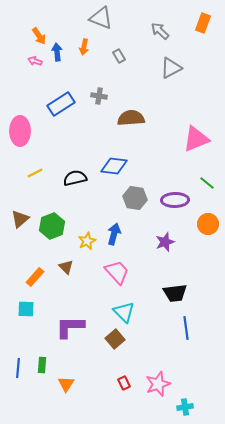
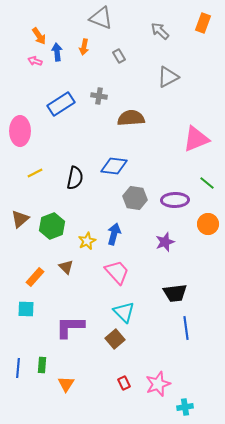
gray triangle at (171, 68): moved 3 px left, 9 px down
black semicircle at (75, 178): rotated 115 degrees clockwise
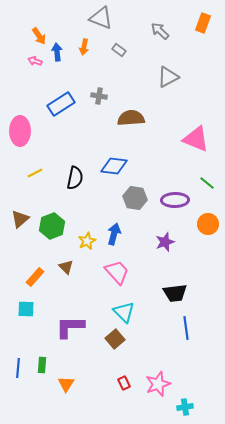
gray rectangle at (119, 56): moved 6 px up; rotated 24 degrees counterclockwise
pink triangle at (196, 139): rotated 44 degrees clockwise
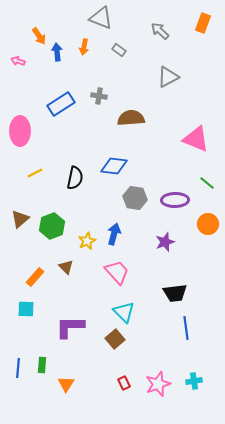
pink arrow at (35, 61): moved 17 px left
cyan cross at (185, 407): moved 9 px right, 26 px up
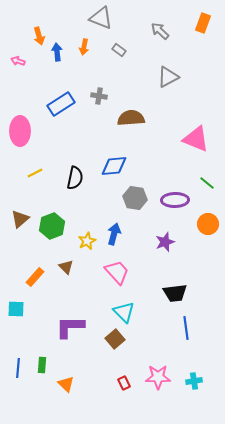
orange arrow at (39, 36): rotated 18 degrees clockwise
blue diamond at (114, 166): rotated 12 degrees counterclockwise
cyan square at (26, 309): moved 10 px left
orange triangle at (66, 384): rotated 18 degrees counterclockwise
pink star at (158, 384): moved 7 px up; rotated 20 degrees clockwise
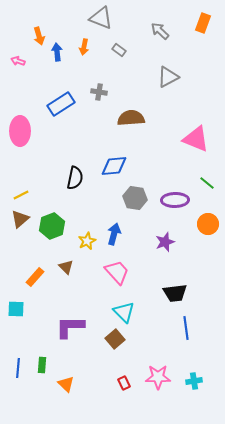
gray cross at (99, 96): moved 4 px up
yellow line at (35, 173): moved 14 px left, 22 px down
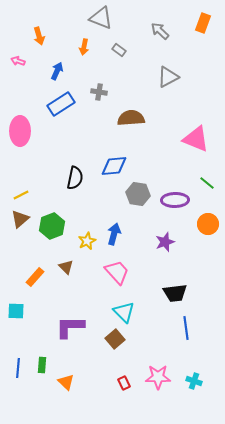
blue arrow at (57, 52): moved 19 px down; rotated 30 degrees clockwise
gray hexagon at (135, 198): moved 3 px right, 4 px up
cyan square at (16, 309): moved 2 px down
cyan cross at (194, 381): rotated 28 degrees clockwise
orange triangle at (66, 384): moved 2 px up
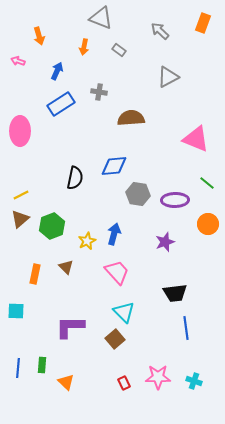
orange rectangle at (35, 277): moved 3 px up; rotated 30 degrees counterclockwise
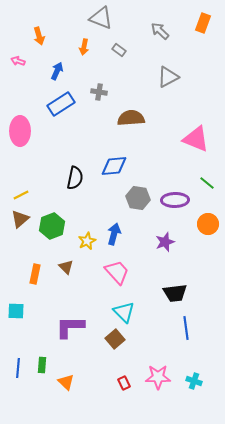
gray hexagon at (138, 194): moved 4 px down
